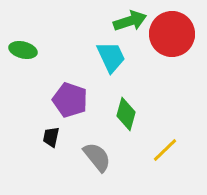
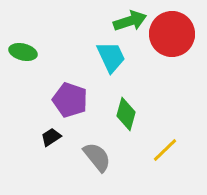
green ellipse: moved 2 px down
black trapezoid: rotated 45 degrees clockwise
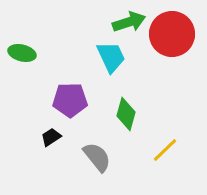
green arrow: moved 1 px left, 1 px down
green ellipse: moved 1 px left, 1 px down
purple pentagon: rotated 20 degrees counterclockwise
